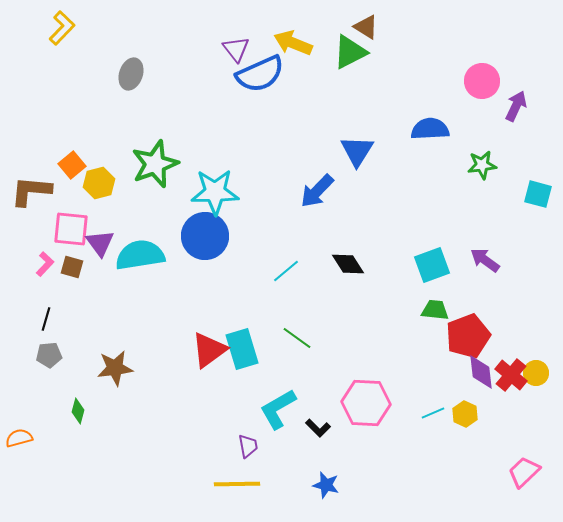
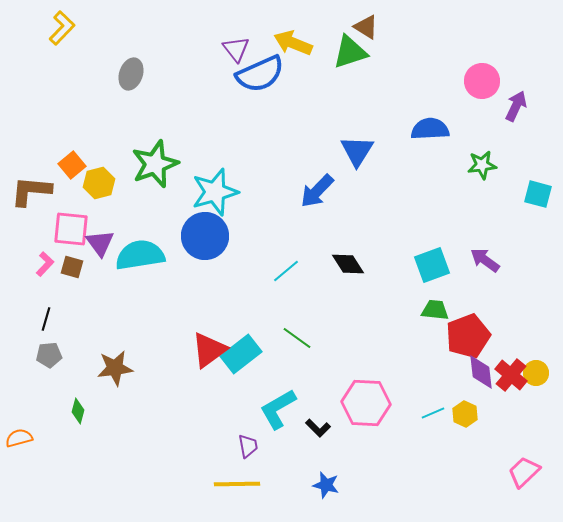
green triangle at (350, 52): rotated 9 degrees clockwise
cyan star at (215, 192): rotated 15 degrees counterclockwise
cyan rectangle at (242, 349): moved 1 px left, 5 px down; rotated 69 degrees clockwise
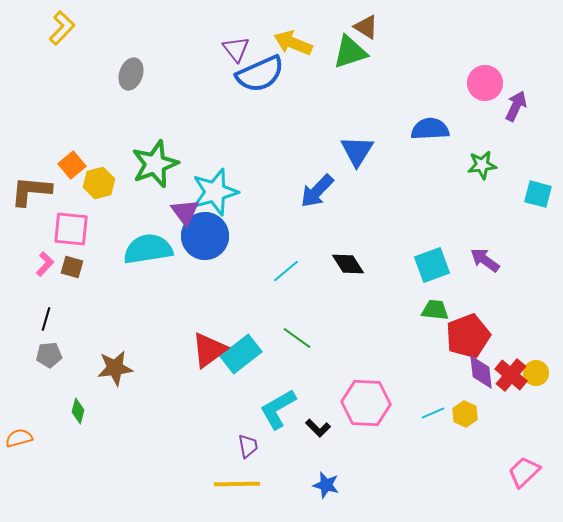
pink circle at (482, 81): moved 3 px right, 2 px down
purple triangle at (100, 243): moved 85 px right, 31 px up
cyan semicircle at (140, 255): moved 8 px right, 6 px up
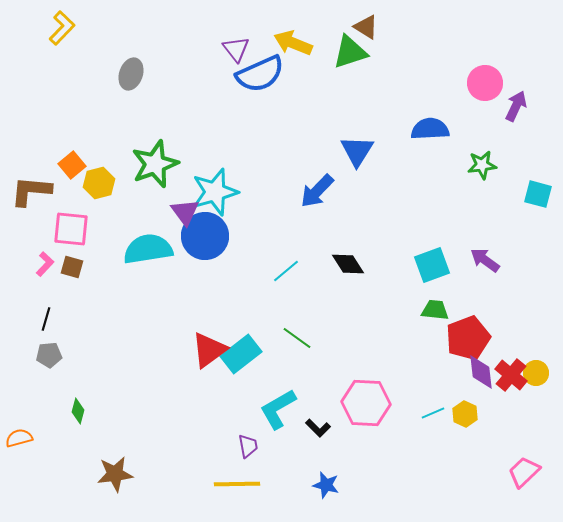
red pentagon at (468, 336): moved 2 px down
brown star at (115, 368): moved 106 px down
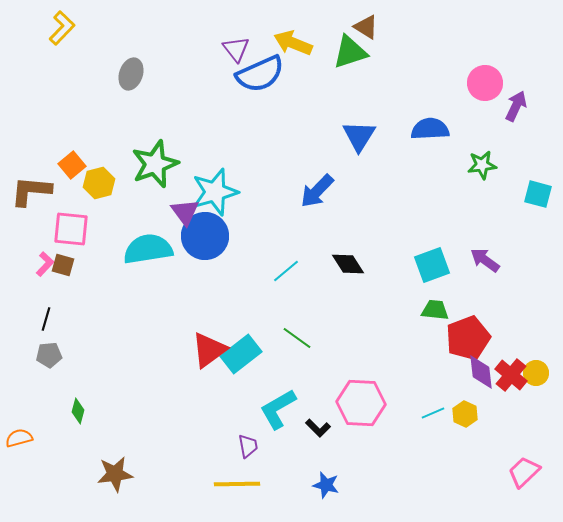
blue triangle at (357, 151): moved 2 px right, 15 px up
brown square at (72, 267): moved 9 px left, 2 px up
pink hexagon at (366, 403): moved 5 px left
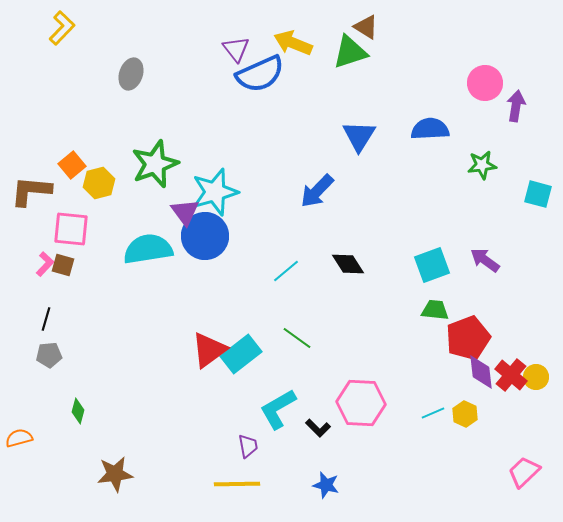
purple arrow at (516, 106): rotated 16 degrees counterclockwise
yellow circle at (536, 373): moved 4 px down
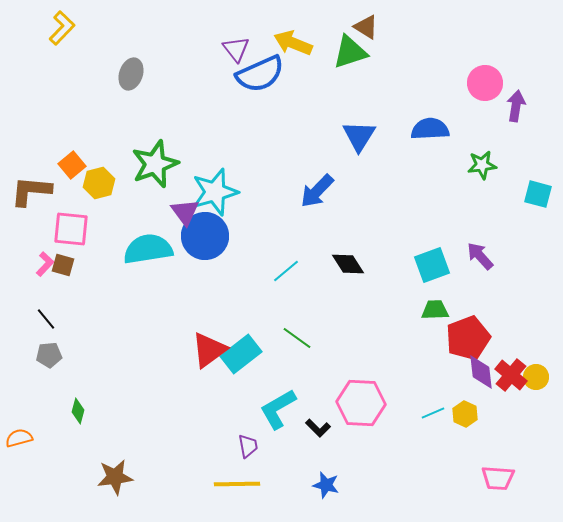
purple arrow at (485, 260): moved 5 px left, 4 px up; rotated 12 degrees clockwise
green trapezoid at (435, 310): rotated 8 degrees counterclockwise
black line at (46, 319): rotated 55 degrees counterclockwise
pink trapezoid at (524, 472): moved 26 px left, 6 px down; rotated 132 degrees counterclockwise
brown star at (115, 474): moved 3 px down
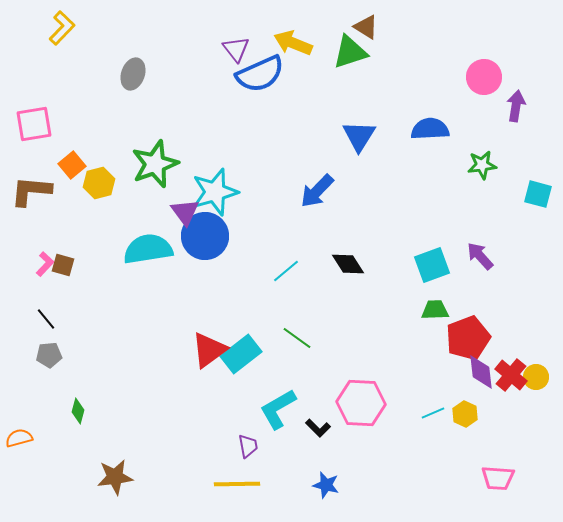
gray ellipse at (131, 74): moved 2 px right
pink circle at (485, 83): moved 1 px left, 6 px up
pink square at (71, 229): moved 37 px left, 105 px up; rotated 15 degrees counterclockwise
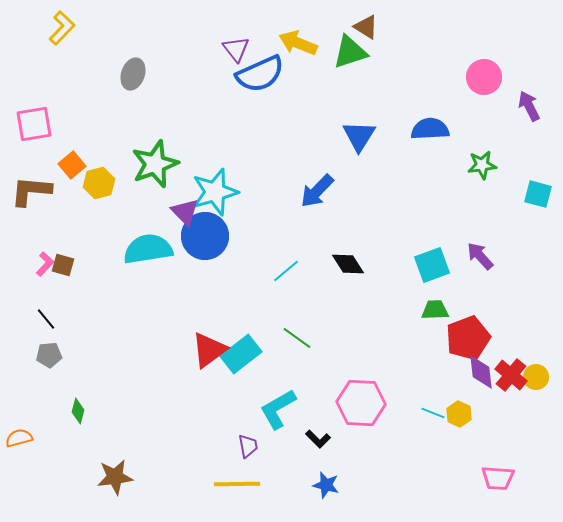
yellow arrow at (293, 43): moved 5 px right
purple arrow at (516, 106): moved 13 px right; rotated 36 degrees counterclockwise
purple triangle at (185, 212): rotated 8 degrees counterclockwise
cyan line at (433, 413): rotated 45 degrees clockwise
yellow hexagon at (465, 414): moved 6 px left
black L-shape at (318, 428): moved 11 px down
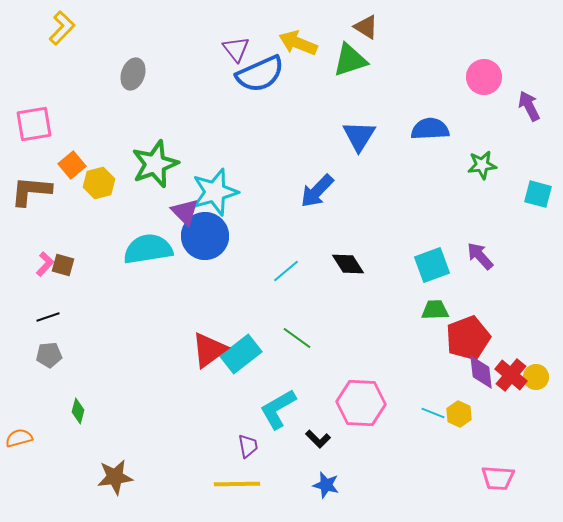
green triangle at (350, 52): moved 8 px down
black line at (46, 319): moved 2 px right, 2 px up; rotated 70 degrees counterclockwise
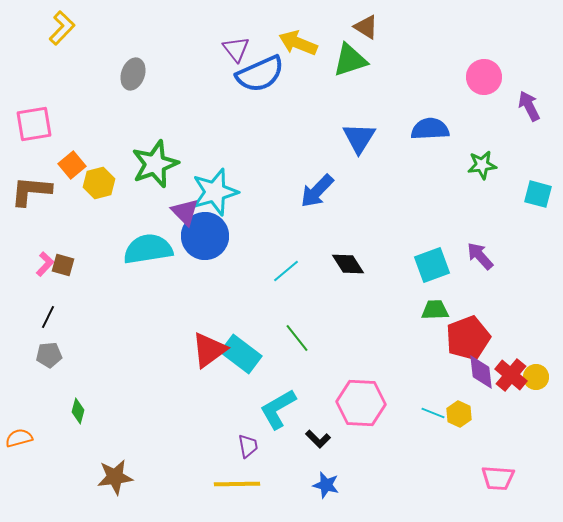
blue triangle at (359, 136): moved 2 px down
black line at (48, 317): rotated 45 degrees counterclockwise
green line at (297, 338): rotated 16 degrees clockwise
cyan rectangle at (241, 354): rotated 75 degrees clockwise
